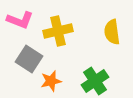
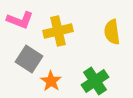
orange star: rotated 25 degrees counterclockwise
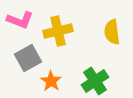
gray square: moved 1 px left, 1 px up; rotated 28 degrees clockwise
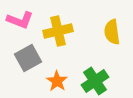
orange star: moved 6 px right
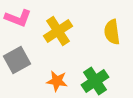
pink L-shape: moved 2 px left, 2 px up
yellow cross: rotated 20 degrees counterclockwise
gray square: moved 11 px left, 2 px down
orange star: rotated 25 degrees counterclockwise
